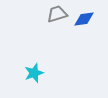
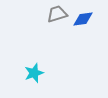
blue diamond: moved 1 px left
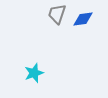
gray trapezoid: rotated 55 degrees counterclockwise
